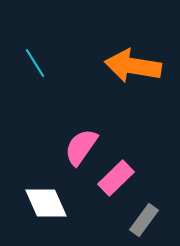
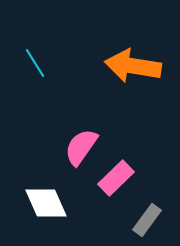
gray rectangle: moved 3 px right
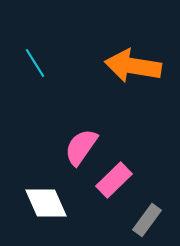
pink rectangle: moved 2 px left, 2 px down
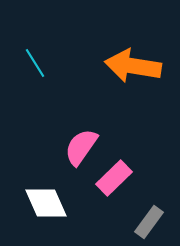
pink rectangle: moved 2 px up
gray rectangle: moved 2 px right, 2 px down
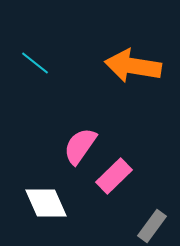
cyan line: rotated 20 degrees counterclockwise
pink semicircle: moved 1 px left, 1 px up
pink rectangle: moved 2 px up
gray rectangle: moved 3 px right, 4 px down
